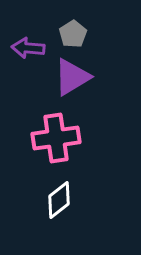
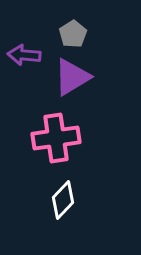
purple arrow: moved 4 px left, 7 px down
white diamond: moved 4 px right; rotated 9 degrees counterclockwise
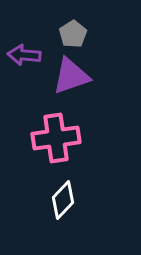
purple triangle: moved 1 px left, 1 px up; rotated 12 degrees clockwise
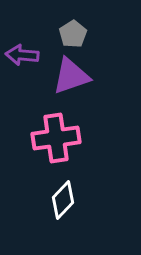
purple arrow: moved 2 px left
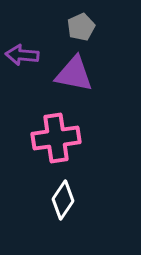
gray pentagon: moved 8 px right, 7 px up; rotated 8 degrees clockwise
purple triangle: moved 3 px right, 2 px up; rotated 30 degrees clockwise
white diamond: rotated 9 degrees counterclockwise
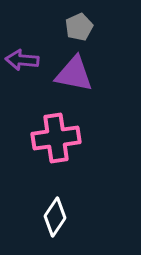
gray pentagon: moved 2 px left
purple arrow: moved 5 px down
white diamond: moved 8 px left, 17 px down
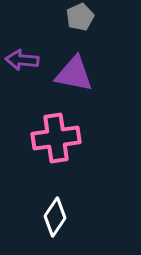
gray pentagon: moved 1 px right, 10 px up
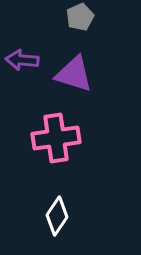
purple triangle: rotated 6 degrees clockwise
white diamond: moved 2 px right, 1 px up
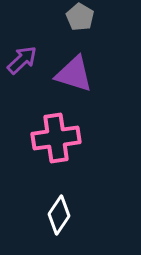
gray pentagon: rotated 16 degrees counterclockwise
purple arrow: rotated 132 degrees clockwise
white diamond: moved 2 px right, 1 px up
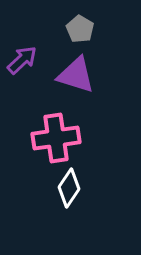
gray pentagon: moved 12 px down
purple triangle: moved 2 px right, 1 px down
white diamond: moved 10 px right, 27 px up
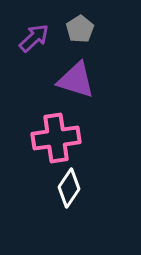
gray pentagon: rotated 8 degrees clockwise
purple arrow: moved 12 px right, 22 px up
purple triangle: moved 5 px down
